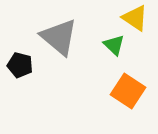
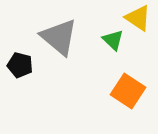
yellow triangle: moved 3 px right
green triangle: moved 1 px left, 5 px up
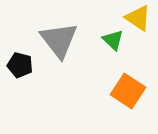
gray triangle: moved 3 px down; rotated 12 degrees clockwise
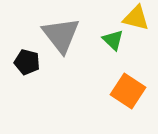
yellow triangle: moved 2 px left; rotated 20 degrees counterclockwise
gray triangle: moved 2 px right, 5 px up
black pentagon: moved 7 px right, 3 px up
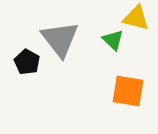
gray triangle: moved 1 px left, 4 px down
black pentagon: rotated 15 degrees clockwise
orange square: rotated 24 degrees counterclockwise
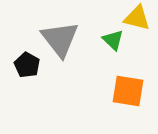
yellow triangle: moved 1 px right
black pentagon: moved 3 px down
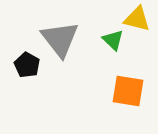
yellow triangle: moved 1 px down
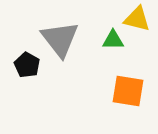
green triangle: rotated 45 degrees counterclockwise
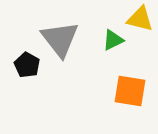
yellow triangle: moved 3 px right
green triangle: rotated 25 degrees counterclockwise
orange square: moved 2 px right
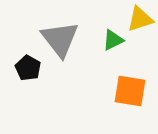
yellow triangle: rotated 32 degrees counterclockwise
black pentagon: moved 1 px right, 3 px down
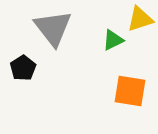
gray triangle: moved 7 px left, 11 px up
black pentagon: moved 5 px left; rotated 10 degrees clockwise
